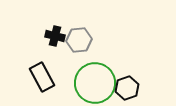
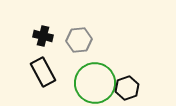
black cross: moved 12 px left
black rectangle: moved 1 px right, 5 px up
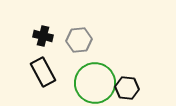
black hexagon: rotated 25 degrees clockwise
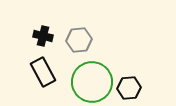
green circle: moved 3 px left, 1 px up
black hexagon: moved 2 px right; rotated 10 degrees counterclockwise
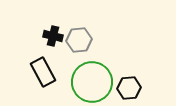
black cross: moved 10 px right
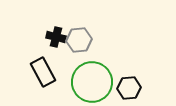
black cross: moved 3 px right, 1 px down
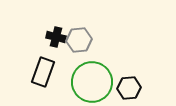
black rectangle: rotated 48 degrees clockwise
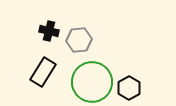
black cross: moved 7 px left, 6 px up
black rectangle: rotated 12 degrees clockwise
black hexagon: rotated 25 degrees counterclockwise
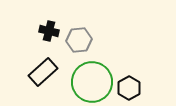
black rectangle: rotated 16 degrees clockwise
